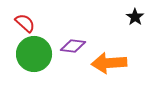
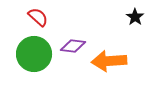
red semicircle: moved 13 px right, 6 px up
orange arrow: moved 2 px up
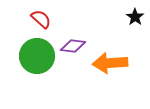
red semicircle: moved 3 px right, 2 px down
green circle: moved 3 px right, 2 px down
orange arrow: moved 1 px right, 2 px down
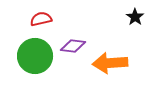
red semicircle: rotated 55 degrees counterclockwise
green circle: moved 2 px left
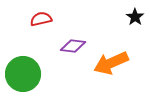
green circle: moved 12 px left, 18 px down
orange arrow: moved 1 px right; rotated 20 degrees counterclockwise
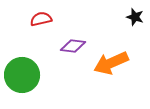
black star: rotated 18 degrees counterclockwise
green circle: moved 1 px left, 1 px down
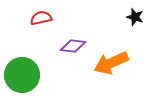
red semicircle: moved 1 px up
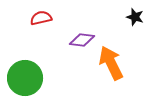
purple diamond: moved 9 px right, 6 px up
orange arrow: rotated 88 degrees clockwise
green circle: moved 3 px right, 3 px down
